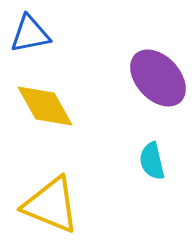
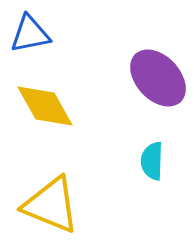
cyan semicircle: rotated 15 degrees clockwise
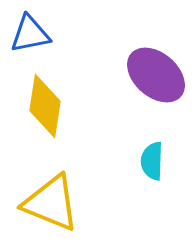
purple ellipse: moved 2 px left, 3 px up; rotated 6 degrees counterclockwise
yellow diamond: rotated 38 degrees clockwise
yellow triangle: moved 2 px up
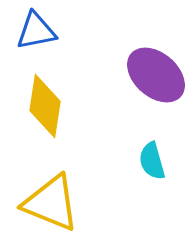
blue triangle: moved 6 px right, 3 px up
cyan semicircle: rotated 18 degrees counterclockwise
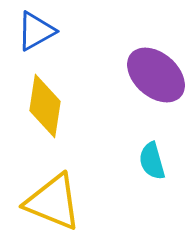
blue triangle: rotated 18 degrees counterclockwise
yellow triangle: moved 2 px right, 1 px up
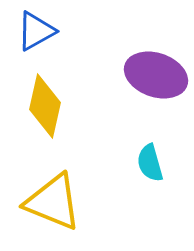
purple ellipse: rotated 22 degrees counterclockwise
yellow diamond: rotated 4 degrees clockwise
cyan semicircle: moved 2 px left, 2 px down
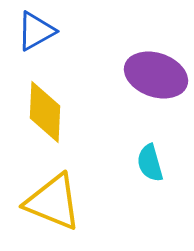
yellow diamond: moved 6 px down; rotated 10 degrees counterclockwise
